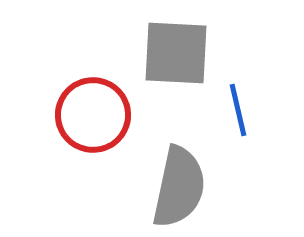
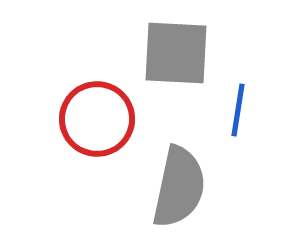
blue line: rotated 22 degrees clockwise
red circle: moved 4 px right, 4 px down
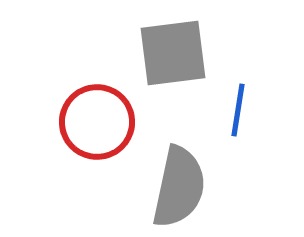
gray square: moved 3 px left; rotated 10 degrees counterclockwise
red circle: moved 3 px down
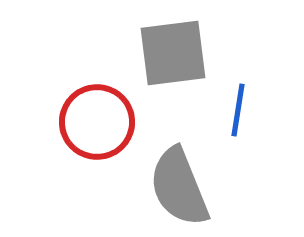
gray semicircle: rotated 146 degrees clockwise
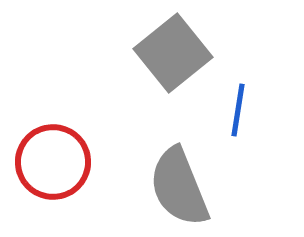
gray square: rotated 32 degrees counterclockwise
red circle: moved 44 px left, 40 px down
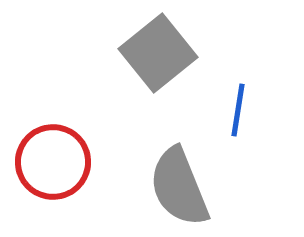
gray square: moved 15 px left
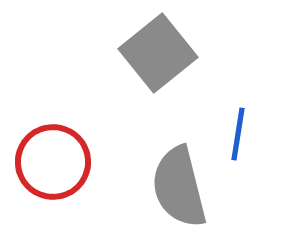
blue line: moved 24 px down
gray semicircle: rotated 8 degrees clockwise
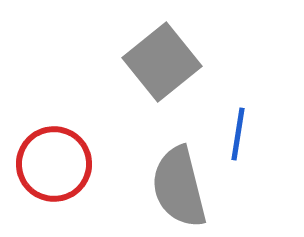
gray square: moved 4 px right, 9 px down
red circle: moved 1 px right, 2 px down
